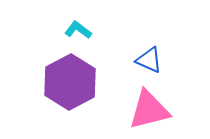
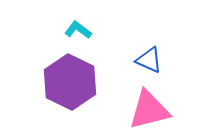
purple hexagon: rotated 6 degrees counterclockwise
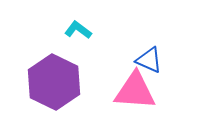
purple hexagon: moved 16 px left
pink triangle: moved 14 px left, 19 px up; rotated 18 degrees clockwise
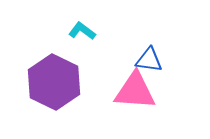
cyan L-shape: moved 4 px right, 1 px down
blue triangle: rotated 16 degrees counterclockwise
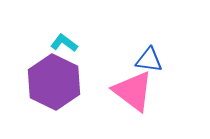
cyan L-shape: moved 18 px left, 12 px down
pink triangle: moved 2 px left; rotated 33 degrees clockwise
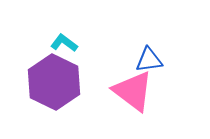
blue triangle: rotated 16 degrees counterclockwise
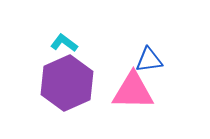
purple hexagon: moved 13 px right, 1 px down; rotated 10 degrees clockwise
pink triangle: rotated 36 degrees counterclockwise
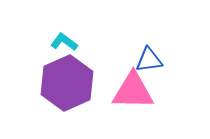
cyan L-shape: moved 1 px up
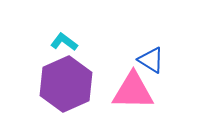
blue triangle: moved 2 px right; rotated 40 degrees clockwise
purple hexagon: moved 1 px left, 1 px down
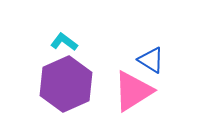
pink triangle: rotated 33 degrees counterclockwise
